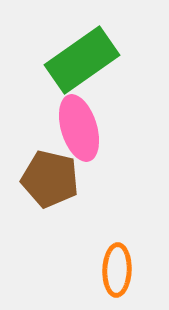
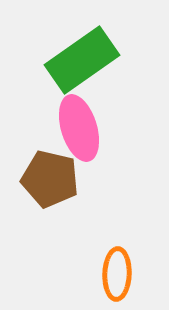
orange ellipse: moved 4 px down
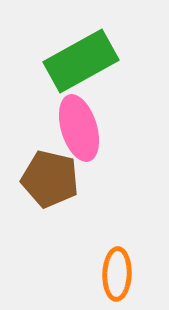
green rectangle: moved 1 px left, 1 px down; rotated 6 degrees clockwise
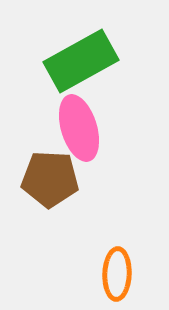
brown pentagon: rotated 10 degrees counterclockwise
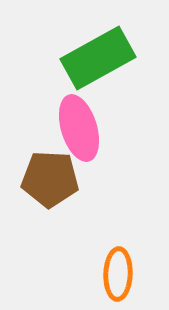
green rectangle: moved 17 px right, 3 px up
orange ellipse: moved 1 px right
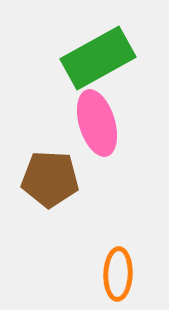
pink ellipse: moved 18 px right, 5 px up
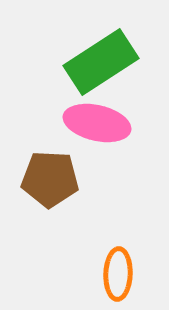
green rectangle: moved 3 px right, 4 px down; rotated 4 degrees counterclockwise
pink ellipse: rotated 60 degrees counterclockwise
